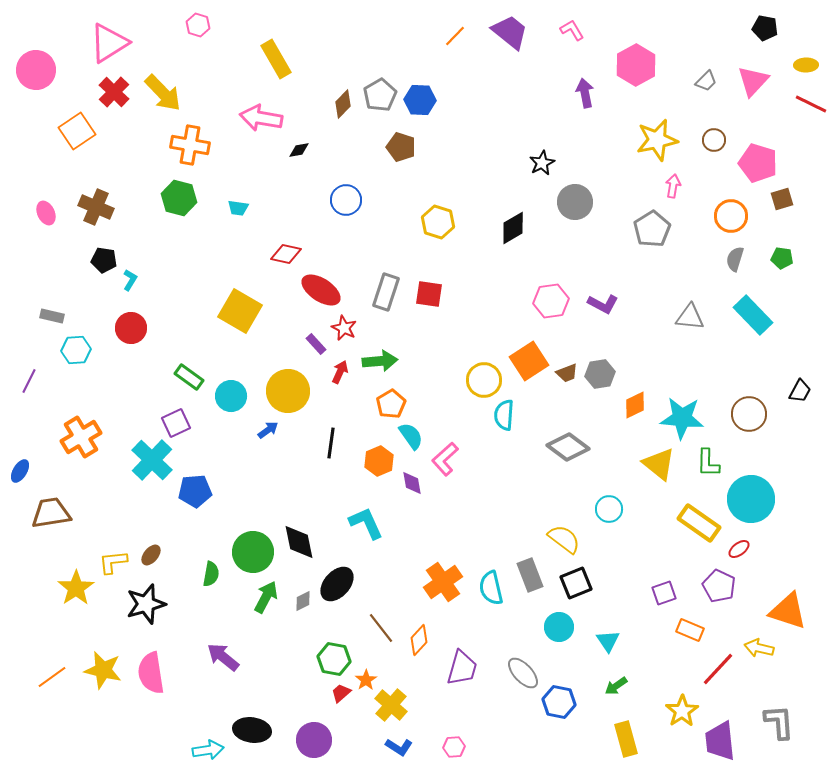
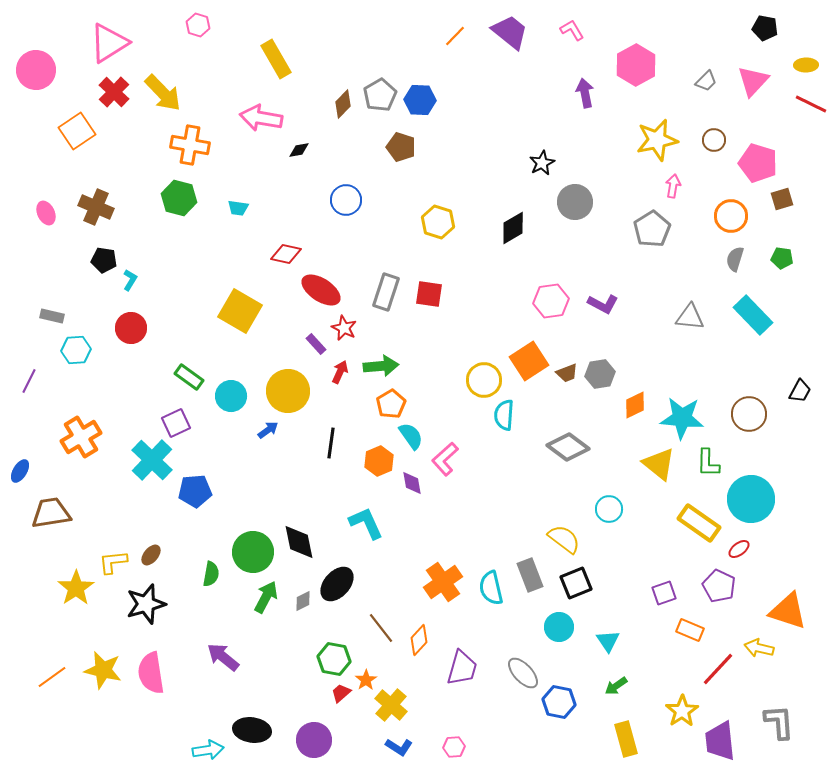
green arrow at (380, 361): moved 1 px right, 5 px down
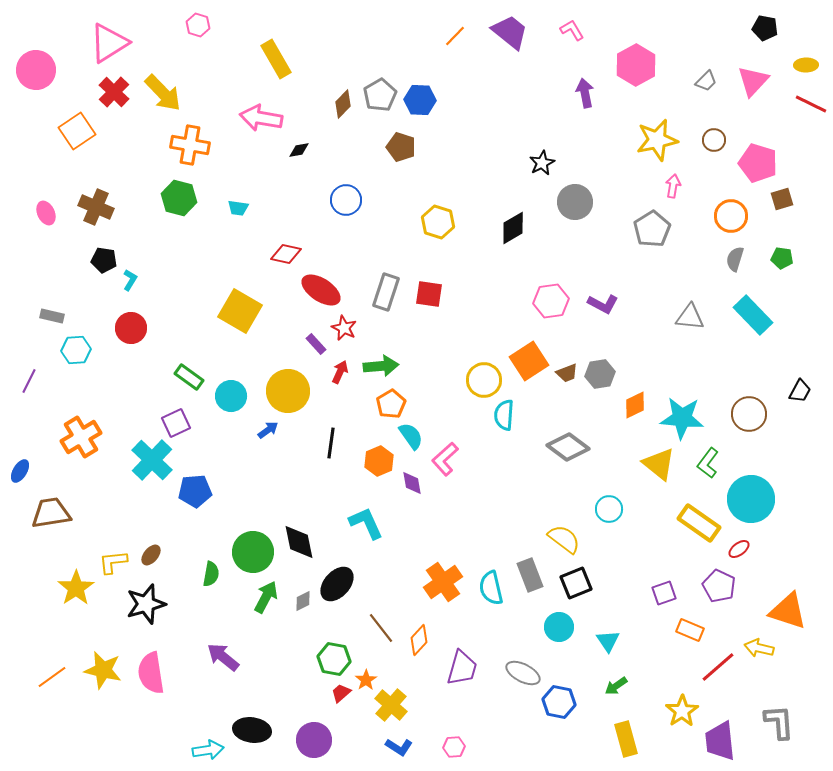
green L-shape at (708, 463): rotated 36 degrees clockwise
red line at (718, 669): moved 2 px up; rotated 6 degrees clockwise
gray ellipse at (523, 673): rotated 20 degrees counterclockwise
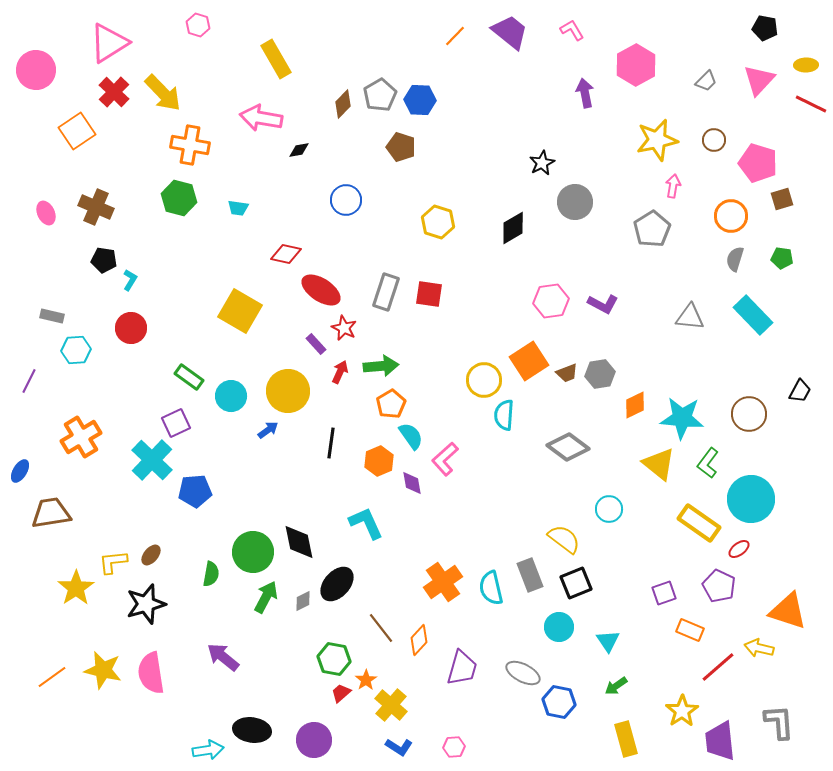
pink triangle at (753, 81): moved 6 px right, 1 px up
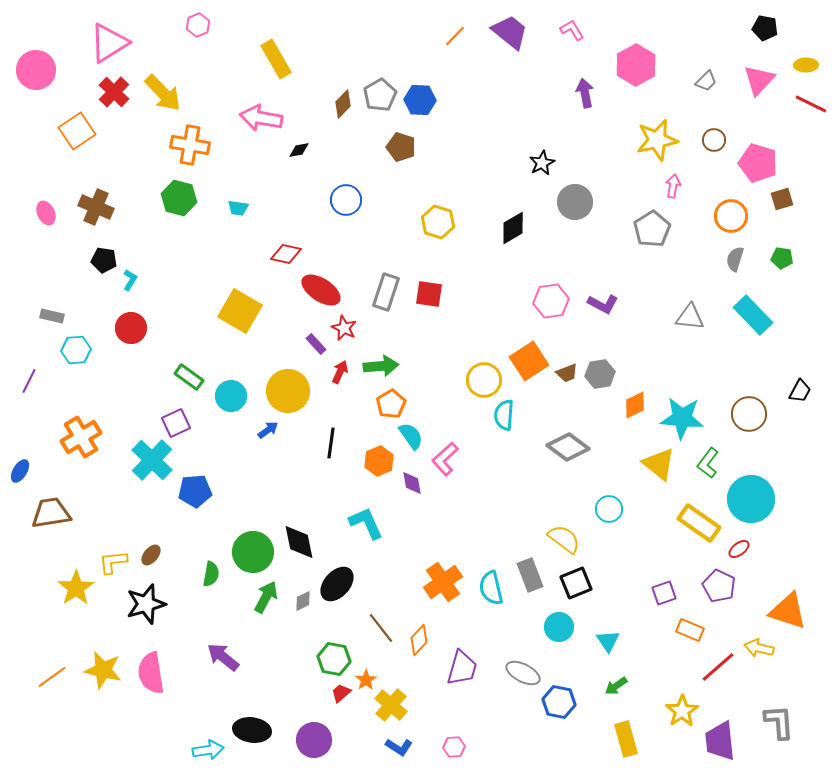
pink hexagon at (198, 25): rotated 20 degrees clockwise
